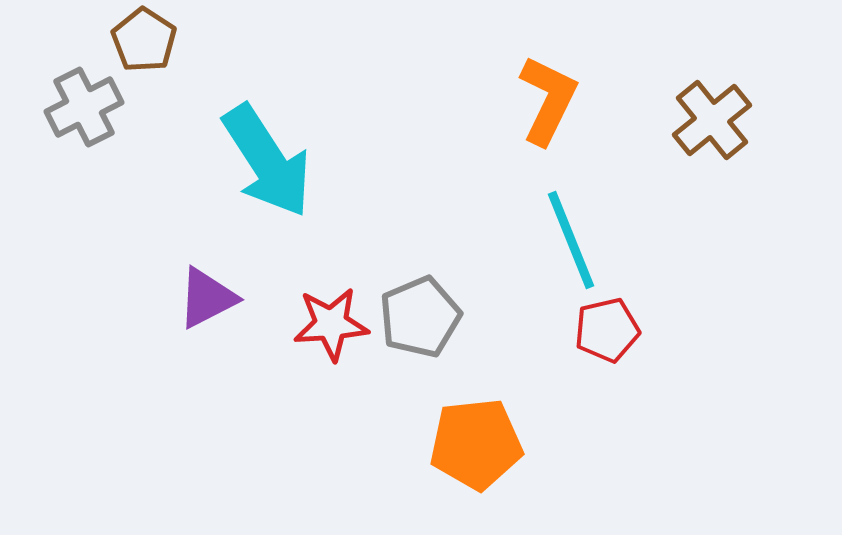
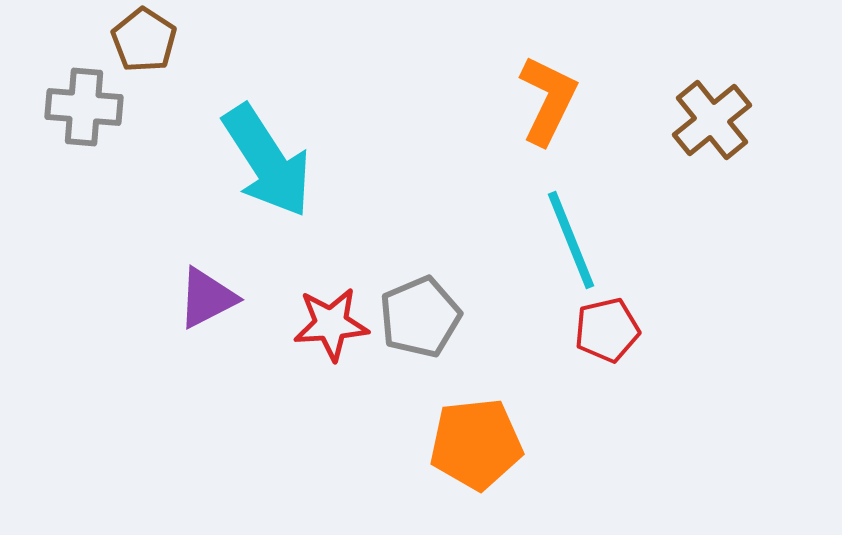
gray cross: rotated 32 degrees clockwise
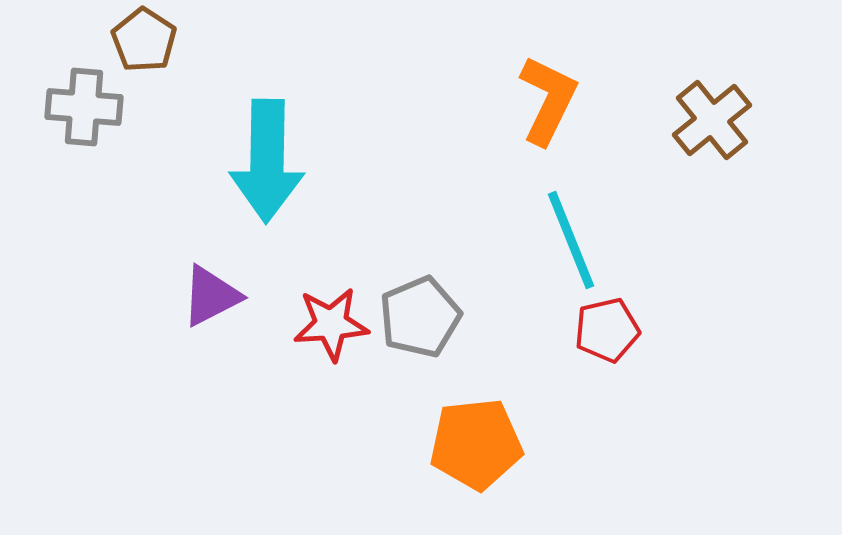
cyan arrow: rotated 34 degrees clockwise
purple triangle: moved 4 px right, 2 px up
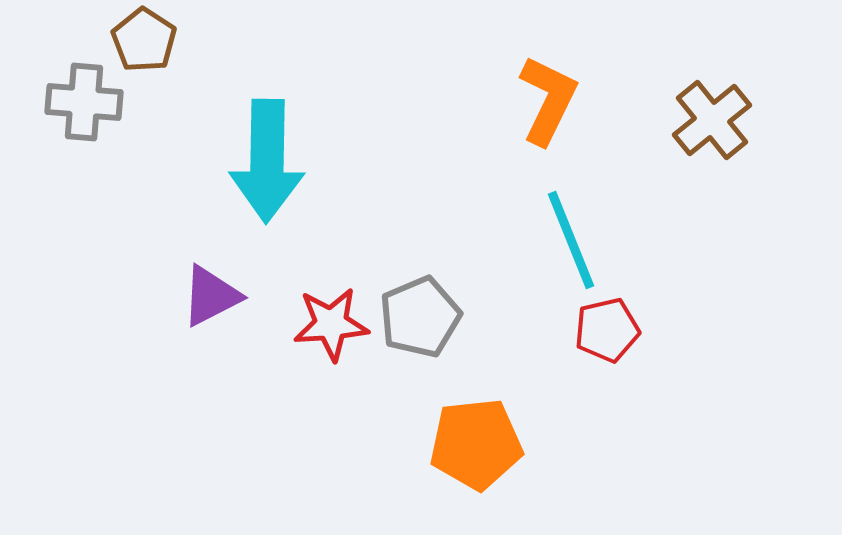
gray cross: moved 5 px up
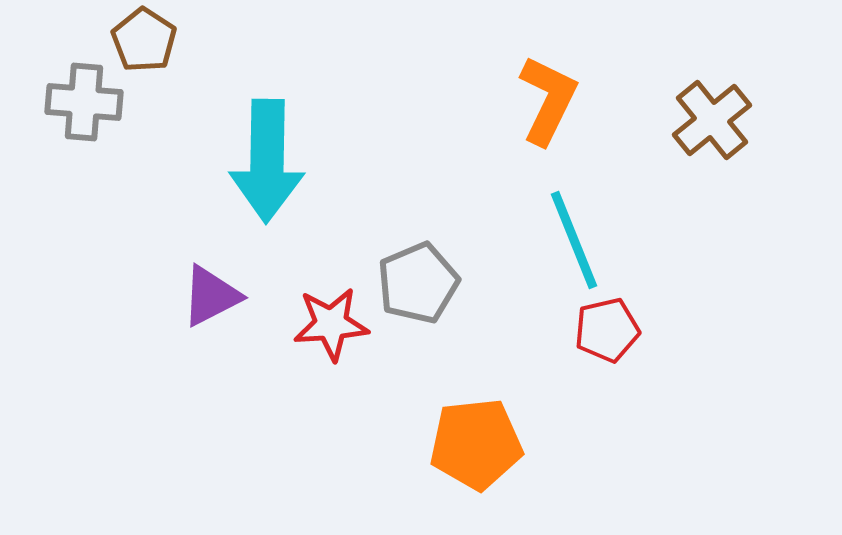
cyan line: moved 3 px right
gray pentagon: moved 2 px left, 34 px up
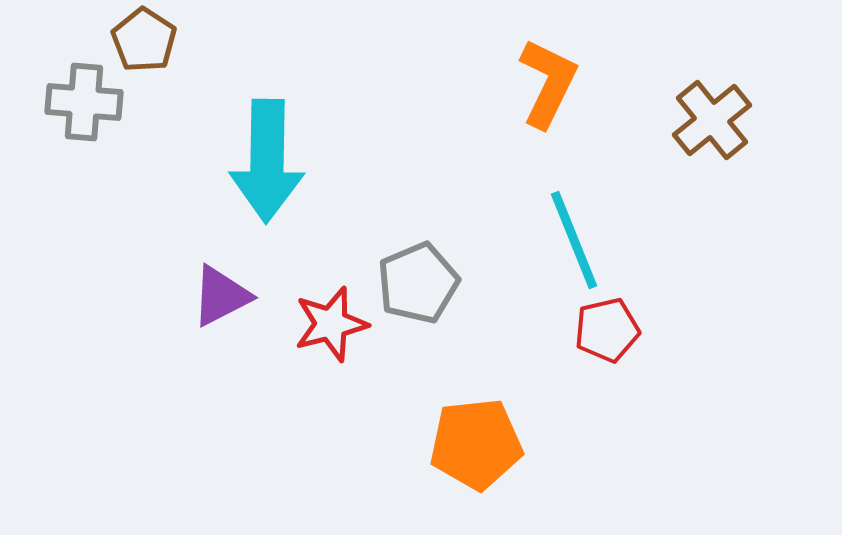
orange L-shape: moved 17 px up
purple triangle: moved 10 px right
red star: rotated 10 degrees counterclockwise
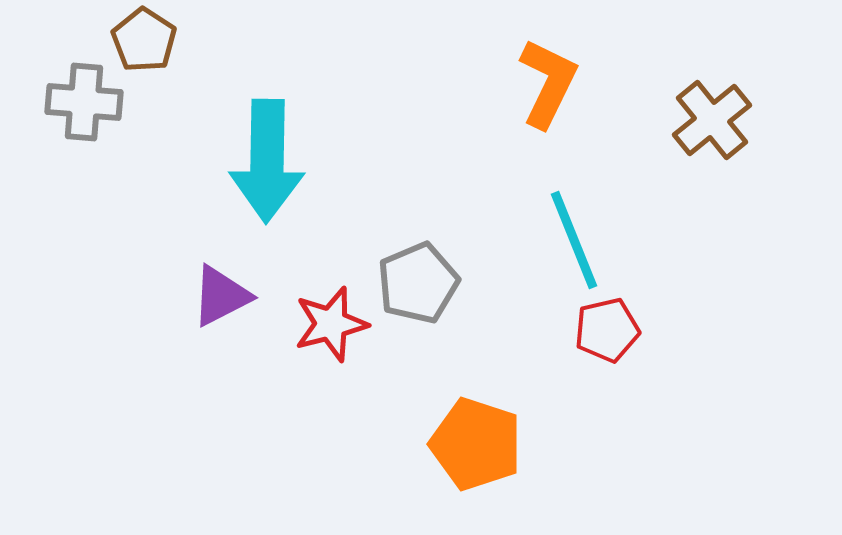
orange pentagon: rotated 24 degrees clockwise
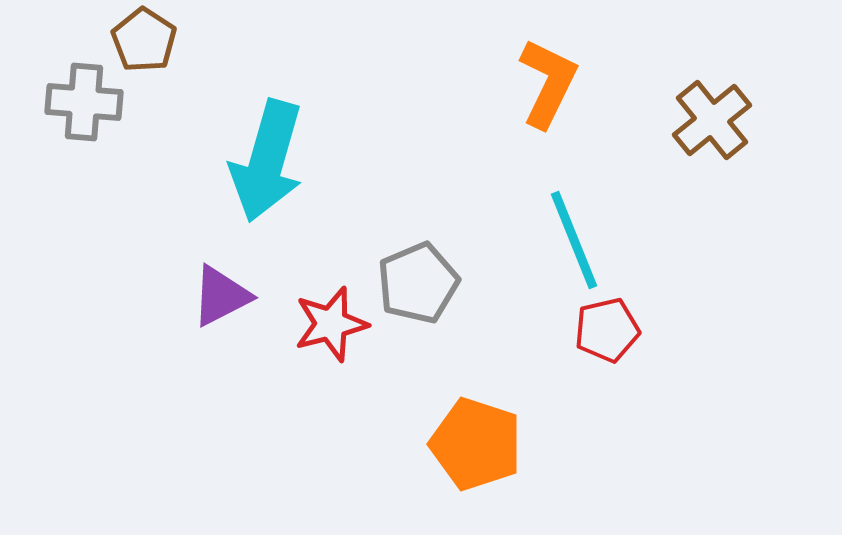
cyan arrow: rotated 15 degrees clockwise
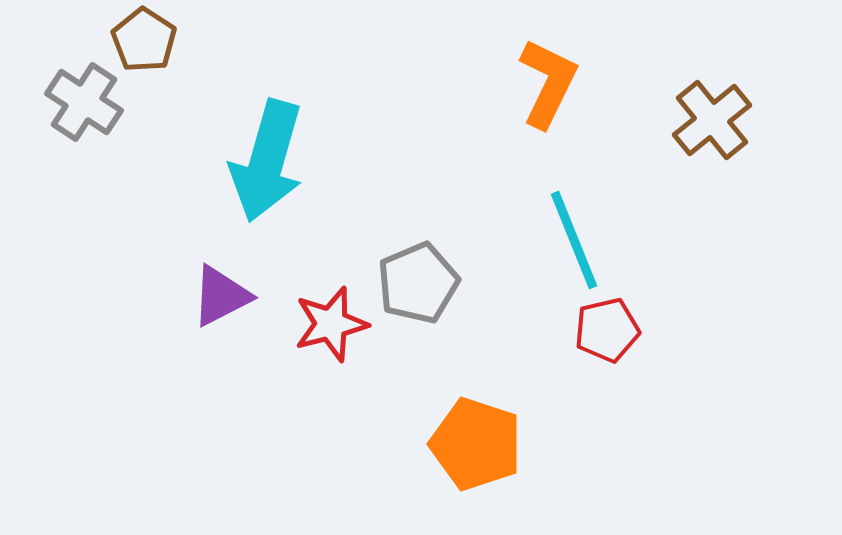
gray cross: rotated 28 degrees clockwise
